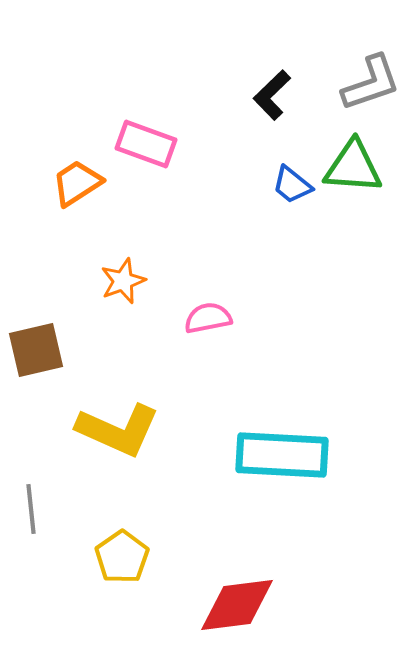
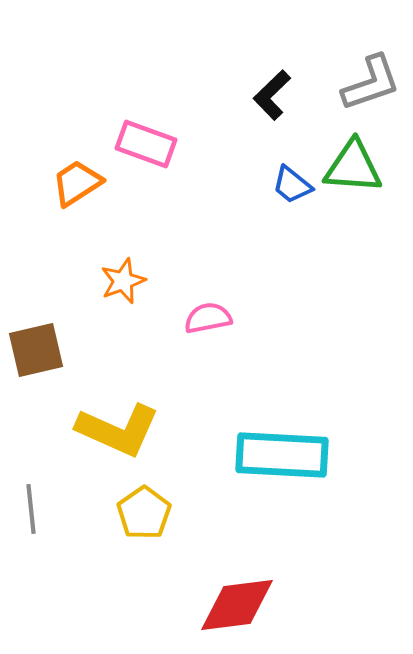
yellow pentagon: moved 22 px right, 44 px up
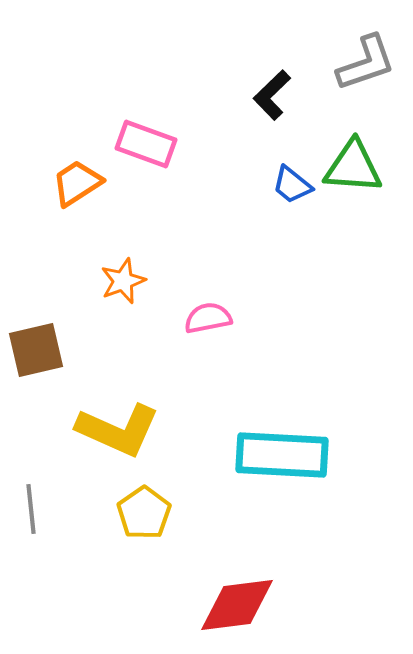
gray L-shape: moved 5 px left, 20 px up
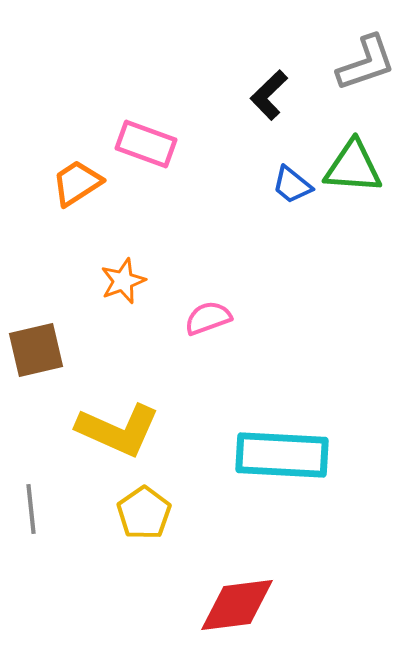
black L-shape: moved 3 px left
pink semicircle: rotated 9 degrees counterclockwise
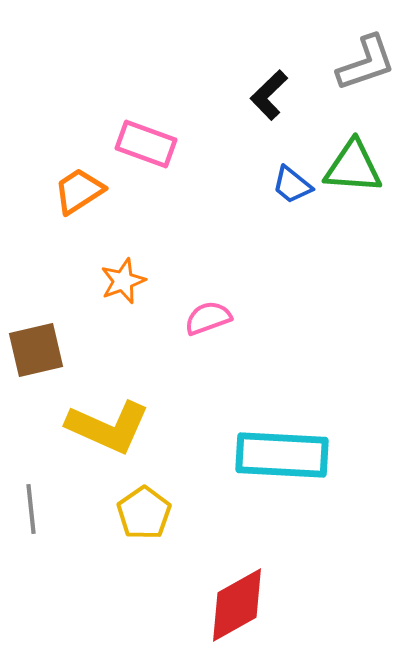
orange trapezoid: moved 2 px right, 8 px down
yellow L-shape: moved 10 px left, 3 px up
red diamond: rotated 22 degrees counterclockwise
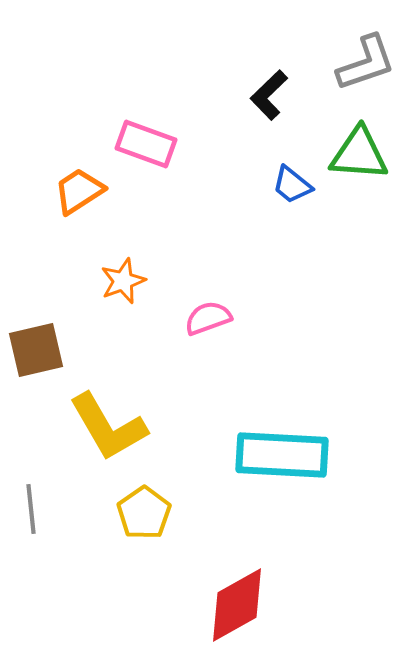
green triangle: moved 6 px right, 13 px up
yellow L-shape: rotated 36 degrees clockwise
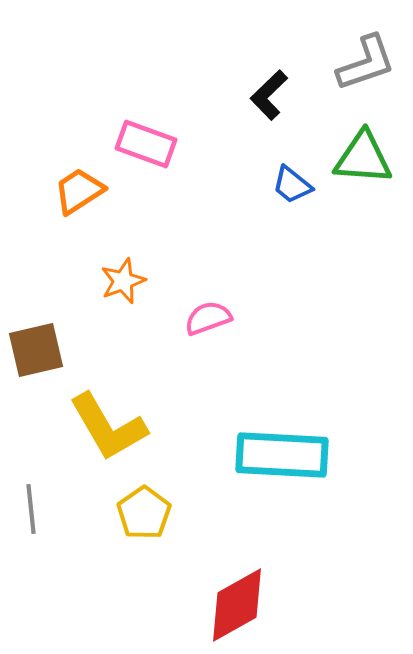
green triangle: moved 4 px right, 4 px down
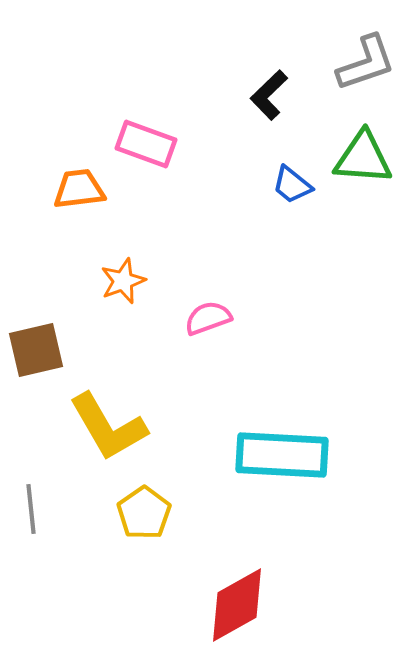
orange trapezoid: moved 2 px up; rotated 26 degrees clockwise
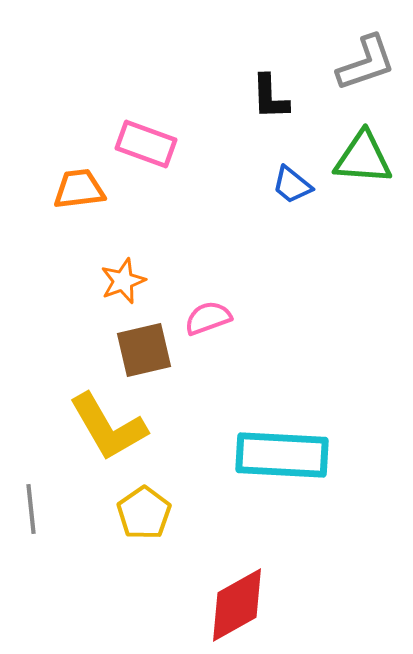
black L-shape: moved 1 px right, 2 px down; rotated 48 degrees counterclockwise
brown square: moved 108 px right
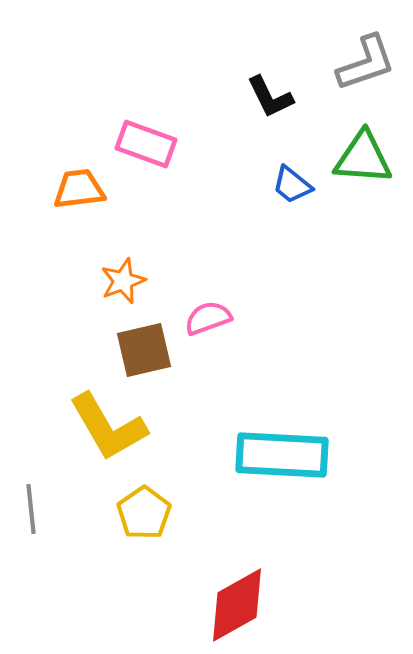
black L-shape: rotated 24 degrees counterclockwise
